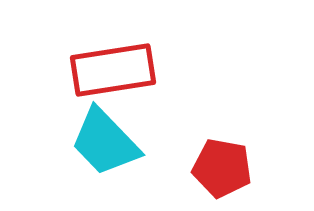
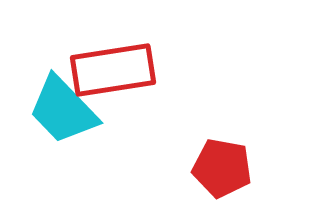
cyan trapezoid: moved 42 px left, 32 px up
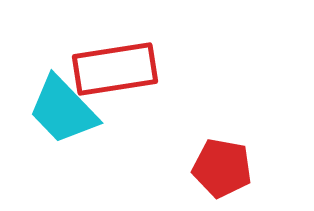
red rectangle: moved 2 px right, 1 px up
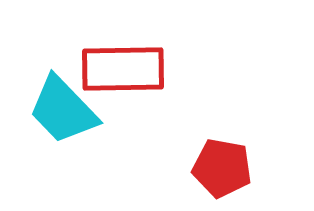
red rectangle: moved 8 px right; rotated 8 degrees clockwise
